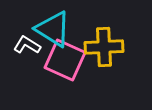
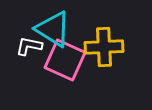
white L-shape: moved 2 px right, 1 px down; rotated 20 degrees counterclockwise
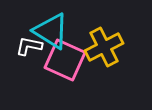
cyan triangle: moved 2 px left, 2 px down
yellow cross: rotated 24 degrees counterclockwise
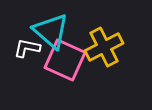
cyan triangle: rotated 9 degrees clockwise
white L-shape: moved 2 px left, 2 px down
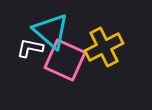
white L-shape: moved 3 px right
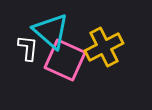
white L-shape: moved 2 px left; rotated 84 degrees clockwise
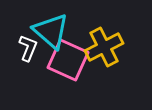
white L-shape: rotated 16 degrees clockwise
pink square: moved 3 px right
